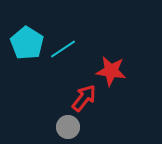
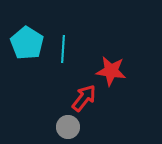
cyan line: rotated 52 degrees counterclockwise
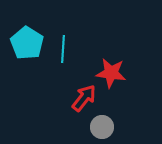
red star: moved 2 px down
gray circle: moved 34 px right
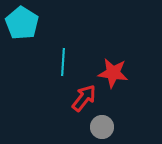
cyan pentagon: moved 5 px left, 20 px up
cyan line: moved 13 px down
red star: moved 2 px right
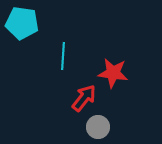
cyan pentagon: rotated 24 degrees counterclockwise
cyan line: moved 6 px up
gray circle: moved 4 px left
